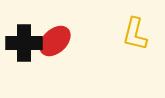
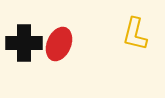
red ellipse: moved 4 px right, 3 px down; rotated 24 degrees counterclockwise
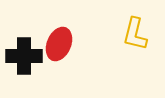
black cross: moved 13 px down
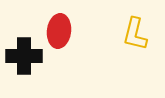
red ellipse: moved 13 px up; rotated 16 degrees counterclockwise
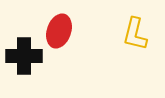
red ellipse: rotated 12 degrees clockwise
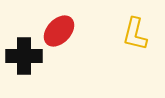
red ellipse: rotated 24 degrees clockwise
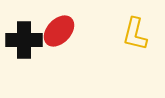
black cross: moved 16 px up
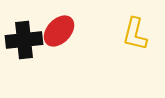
black cross: rotated 6 degrees counterclockwise
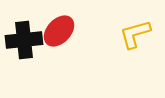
yellow L-shape: rotated 60 degrees clockwise
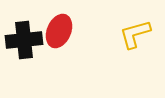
red ellipse: rotated 20 degrees counterclockwise
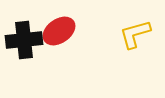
red ellipse: rotated 32 degrees clockwise
